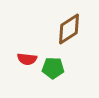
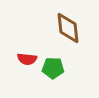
brown diamond: moved 1 px left, 1 px up; rotated 64 degrees counterclockwise
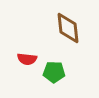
green pentagon: moved 1 px right, 4 px down
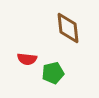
green pentagon: moved 1 px left, 1 px down; rotated 15 degrees counterclockwise
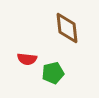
brown diamond: moved 1 px left
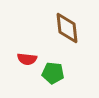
green pentagon: rotated 20 degrees clockwise
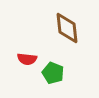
green pentagon: rotated 15 degrees clockwise
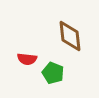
brown diamond: moved 3 px right, 8 px down
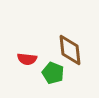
brown diamond: moved 14 px down
